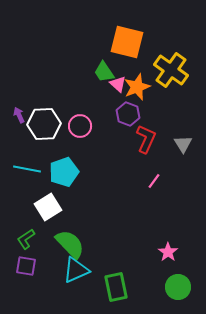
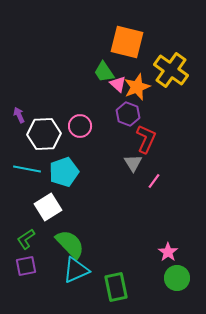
white hexagon: moved 10 px down
gray triangle: moved 50 px left, 19 px down
purple square: rotated 20 degrees counterclockwise
green circle: moved 1 px left, 9 px up
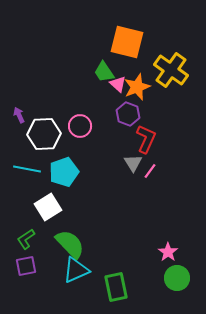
pink line: moved 4 px left, 10 px up
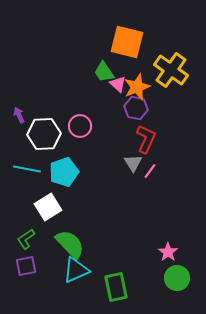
purple hexagon: moved 8 px right, 6 px up; rotated 10 degrees counterclockwise
